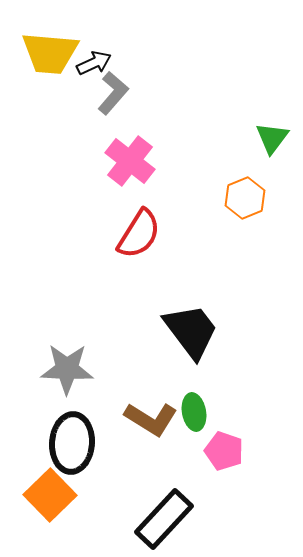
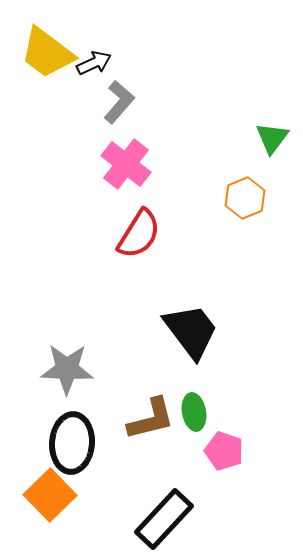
yellow trapezoid: moved 3 px left; rotated 32 degrees clockwise
gray L-shape: moved 6 px right, 9 px down
pink cross: moved 4 px left, 3 px down
brown L-shape: rotated 46 degrees counterclockwise
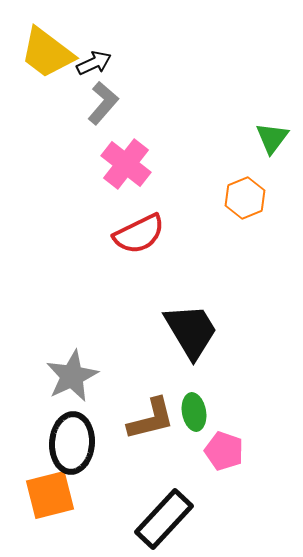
gray L-shape: moved 16 px left, 1 px down
red semicircle: rotated 32 degrees clockwise
black trapezoid: rotated 6 degrees clockwise
gray star: moved 5 px right, 7 px down; rotated 28 degrees counterclockwise
orange square: rotated 30 degrees clockwise
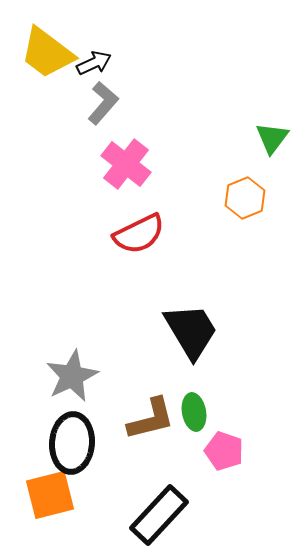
black rectangle: moved 5 px left, 4 px up
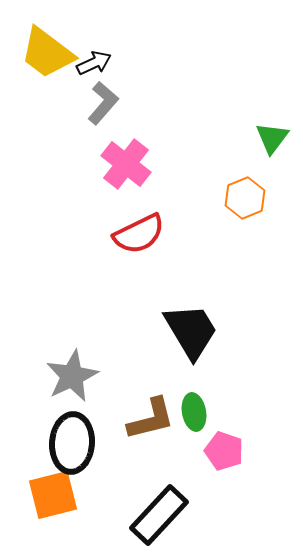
orange square: moved 3 px right
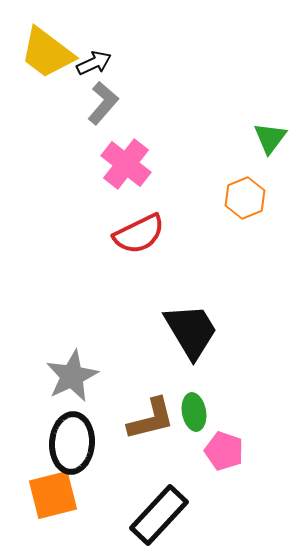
green triangle: moved 2 px left
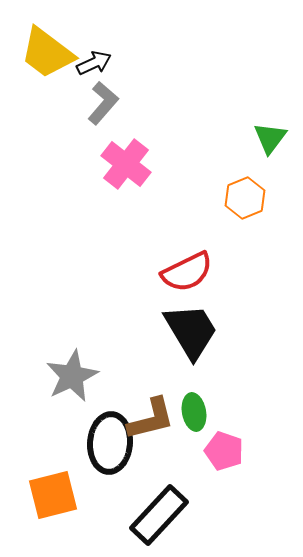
red semicircle: moved 48 px right, 38 px down
black ellipse: moved 38 px right
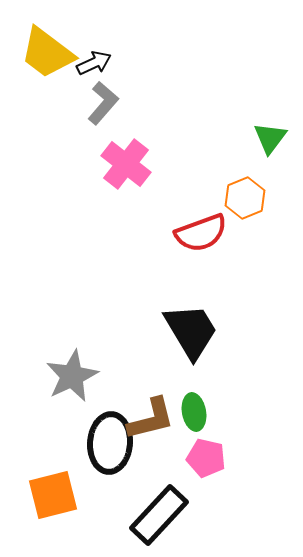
red semicircle: moved 14 px right, 39 px up; rotated 6 degrees clockwise
pink pentagon: moved 18 px left, 7 px down; rotated 6 degrees counterclockwise
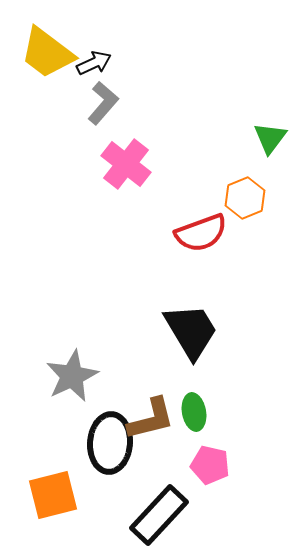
pink pentagon: moved 4 px right, 7 px down
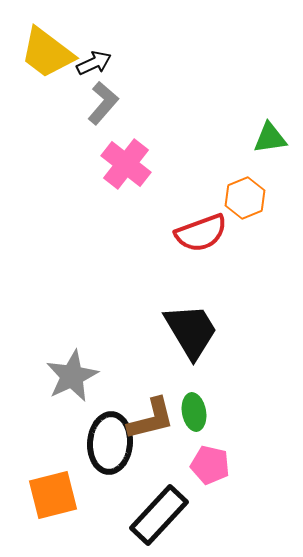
green triangle: rotated 45 degrees clockwise
